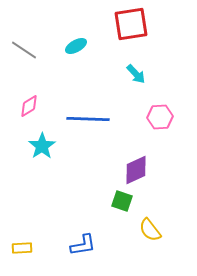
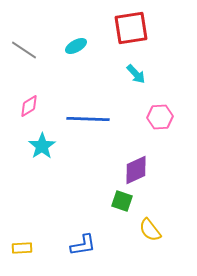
red square: moved 4 px down
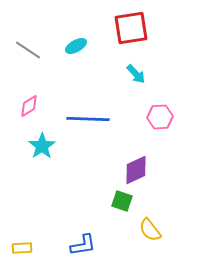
gray line: moved 4 px right
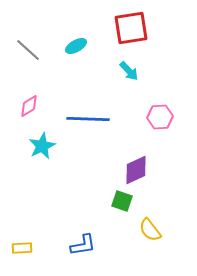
gray line: rotated 8 degrees clockwise
cyan arrow: moved 7 px left, 3 px up
cyan star: rotated 8 degrees clockwise
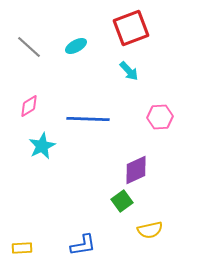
red square: rotated 12 degrees counterclockwise
gray line: moved 1 px right, 3 px up
green square: rotated 35 degrees clockwise
yellow semicircle: rotated 65 degrees counterclockwise
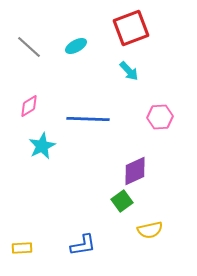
purple diamond: moved 1 px left, 1 px down
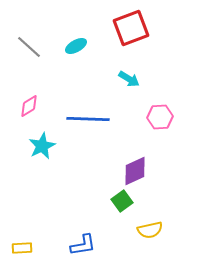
cyan arrow: moved 8 px down; rotated 15 degrees counterclockwise
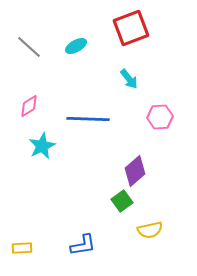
cyan arrow: rotated 20 degrees clockwise
purple diamond: rotated 16 degrees counterclockwise
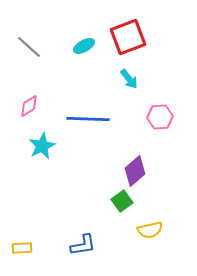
red square: moved 3 px left, 9 px down
cyan ellipse: moved 8 px right
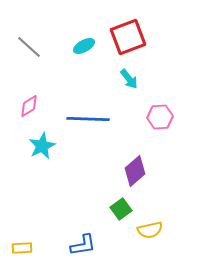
green square: moved 1 px left, 8 px down
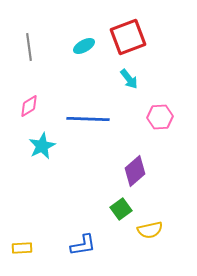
gray line: rotated 40 degrees clockwise
